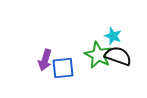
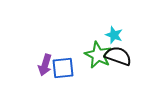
cyan star: moved 1 px right, 1 px up
purple arrow: moved 5 px down
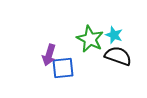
green star: moved 8 px left, 16 px up
purple arrow: moved 4 px right, 10 px up
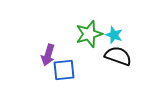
green star: moved 1 px left, 5 px up; rotated 28 degrees clockwise
purple arrow: moved 1 px left
blue square: moved 1 px right, 2 px down
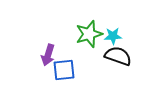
cyan star: moved 1 px left, 1 px down; rotated 24 degrees counterclockwise
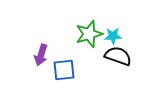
purple arrow: moved 7 px left
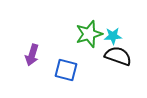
purple arrow: moved 9 px left
blue square: moved 2 px right; rotated 20 degrees clockwise
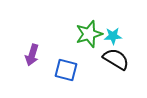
black semicircle: moved 2 px left, 3 px down; rotated 12 degrees clockwise
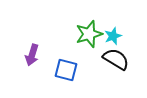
cyan star: rotated 18 degrees counterclockwise
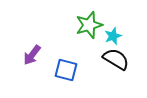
green star: moved 9 px up
purple arrow: rotated 20 degrees clockwise
